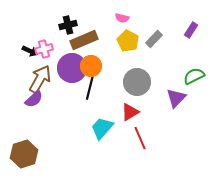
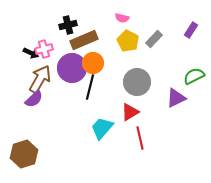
black arrow: moved 1 px right, 2 px down
orange circle: moved 2 px right, 3 px up
purple triangle: rotated 20 degrees clockwise
red line: rotated 10 degrees clockwise
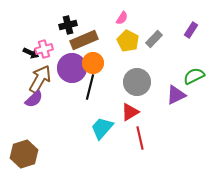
pink semicircle: rotated 72 degrees counterclockwise
purple triangle: moved 3 px up
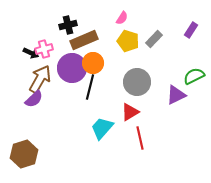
yellow pentagon: rotated 10 degrees counterclockwise
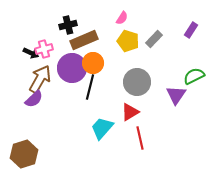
purple triangle: rotated 30 degrees counterclockwise
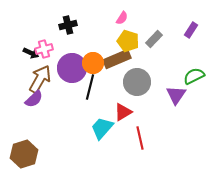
brown rectangle: moved 33 px right, 19 px down
red triangle: moved 7 px left
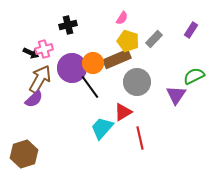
black line: rotated 50 degrees counterclockwise
